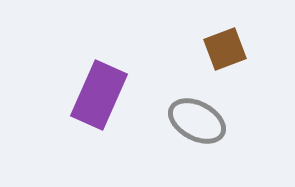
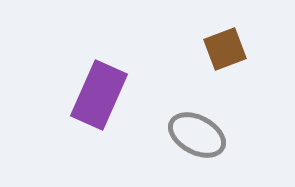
gray ellipse: moved 14 px down
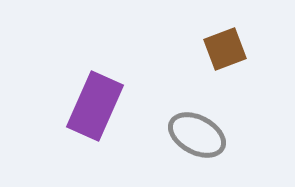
purple rectangle: moved 4 px left, 11 px down
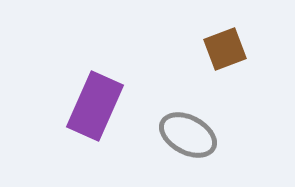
gray ellipse: moved 9 px left
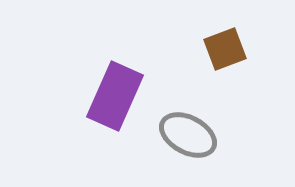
purple rectangle: moved 20 px right, 10 px up
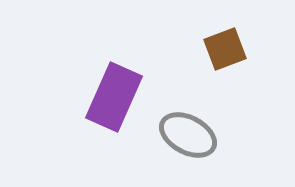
purple rectangle: moved 1 px left, 1 px down
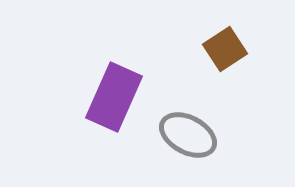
brown square: rotated 12 degrees counterclockwise
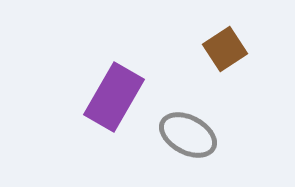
purple rectangle: rotated 6 degrees clockwise
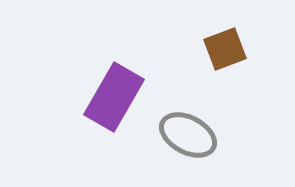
brown square: rotated 12 degrees clockwise
